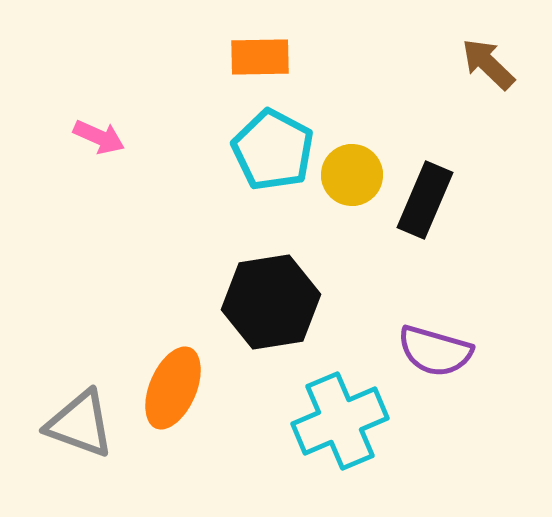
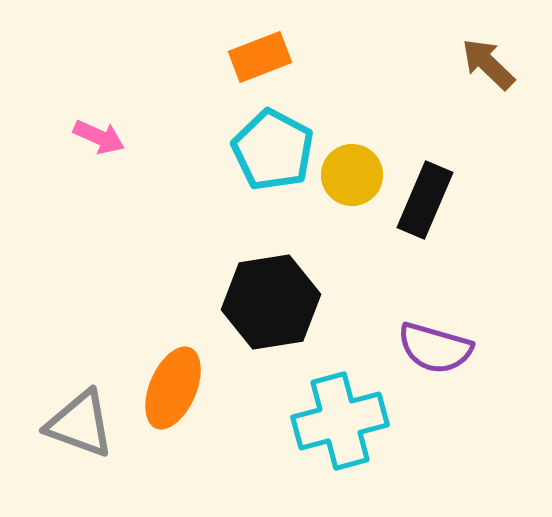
orange rectangle: rotated 20 degrees counterclockwise
purple semicircle: moved 3 px up
cyan cross: rotated 8 degrees clockwise
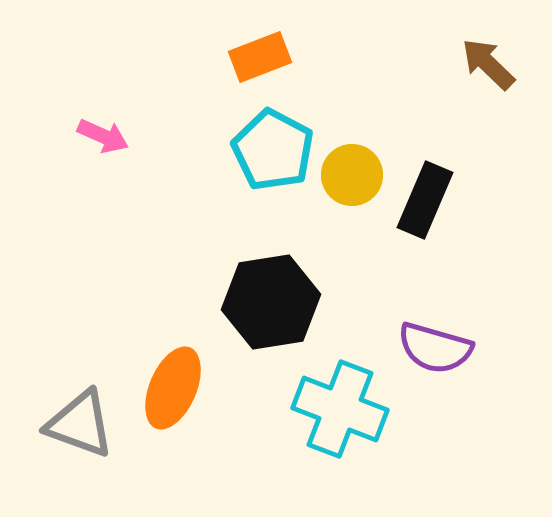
pink arrow: moved 4 px right, 1 px up
cyan cross: moved 12 px up; rotated 36 degrees clockwise
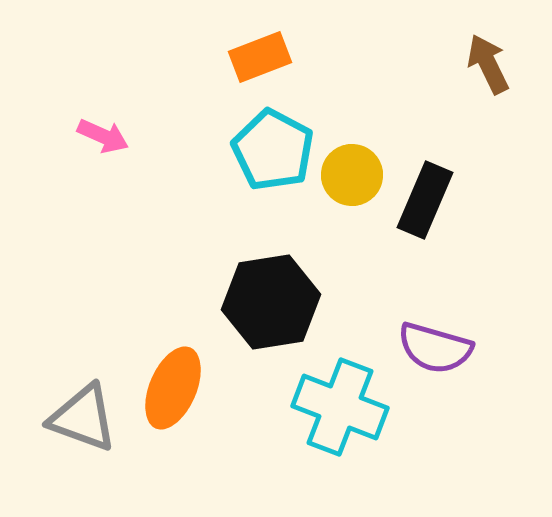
brown arrow: rotated 20 degrees clockwise
cyan cross: moved 2 px up
gray triangle: moved 3 px right, 6 px up
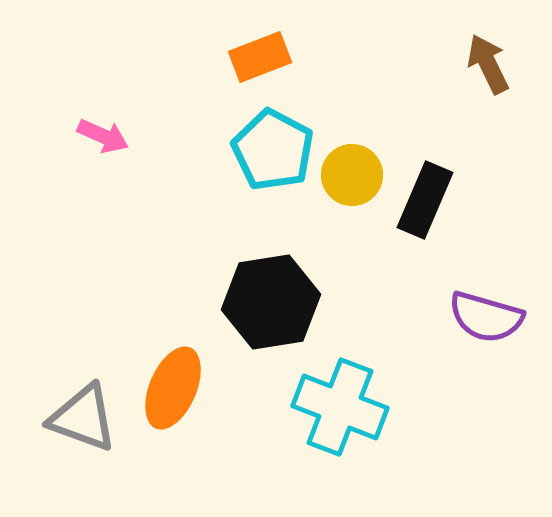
purple semicircle: moved 51 px right, 31 px up
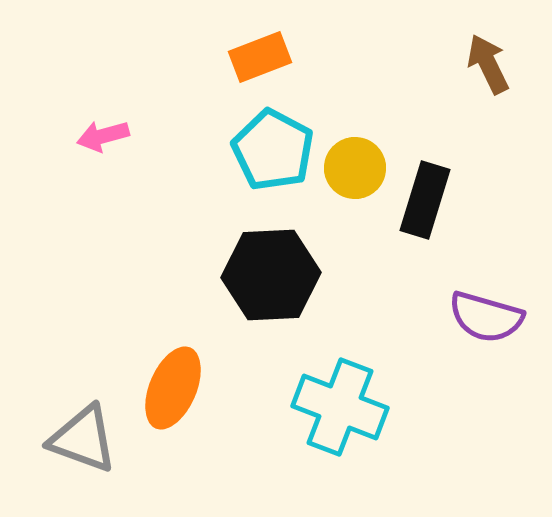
pink arrow: rotated 141 degrees clockwise
yellow circle: moved 3 px right, 7 px up
black rectangle: rotated 6 degrees counterclockwise
black hexagon: moved 27 px up; rotated 6 degrees clockwise
gray triangle: moved 21 px down
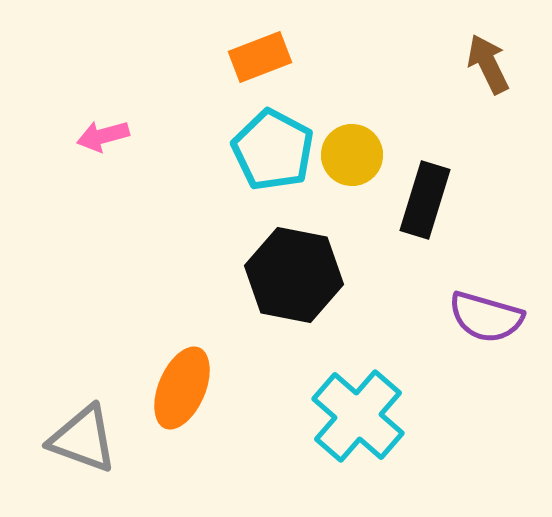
yellow circle: moved 3 px left, 13 px up
black hexagon: moved 23 px right; rotated 14 degrees clockwise
orange ellipse: moved 9 px right
cyan cross: moved 18 px right, 9 px down; rotated 20 degrees clockwise
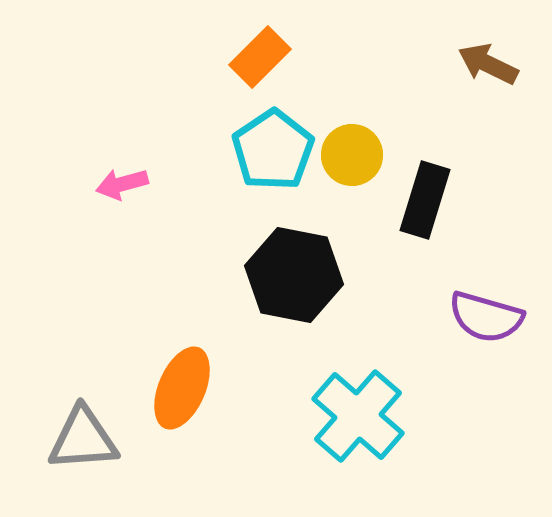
orange rectangle: rotated 24 degrees counterclockwise
brown arrow: rotated 38 degrees counterclockwise
pink arrow: moved 19 px right, 48 px down
cyan pentagon: rotated 10 degrees clockwise
gray triangle: rotated 24 degrees counterclockwise
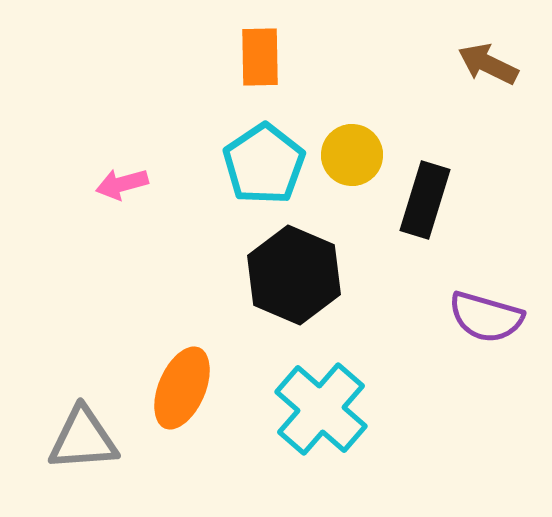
orange rectangle: rotated 46 degrees counterclockwise
cyan pentagon: moved 9 px left, 14 px down
black hexagon: rotated 12 degrees clockwise
cyan cross: moved 37 px left, 7 px up
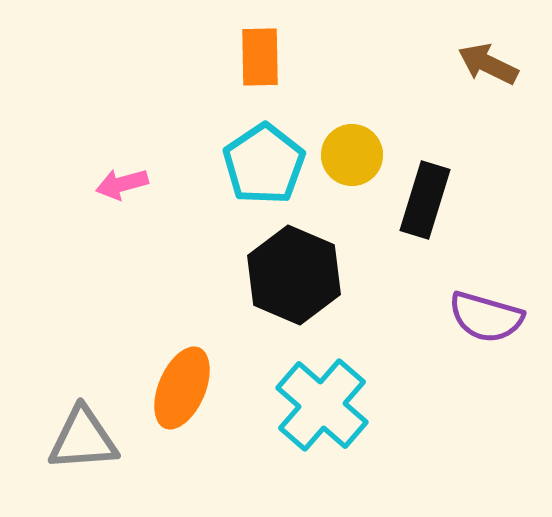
cyan cross: moved 1 px right, 4 px up
